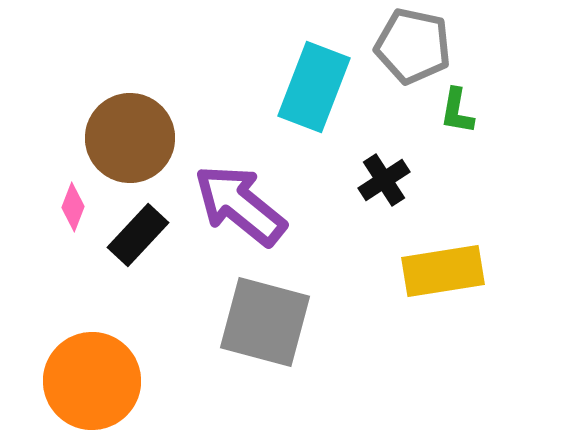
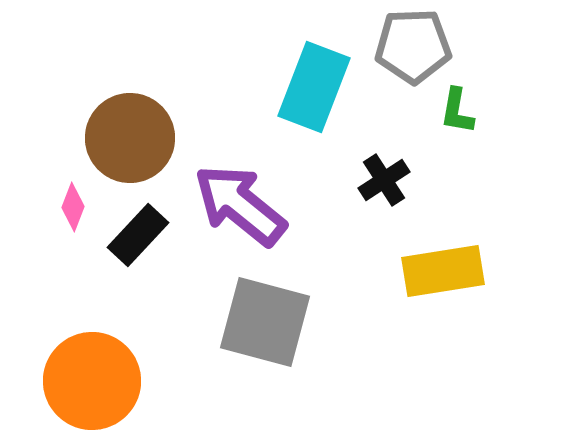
gray pentagon: rotated 14 degrees counterclockwise
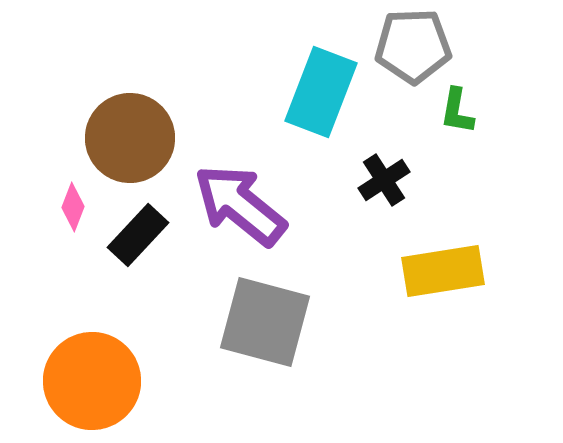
cyan rectangle: moved 7 px right, 5 px down
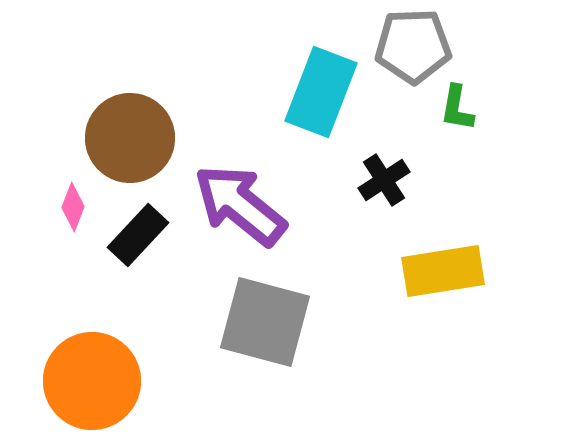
green L-shape: moved 3 px up
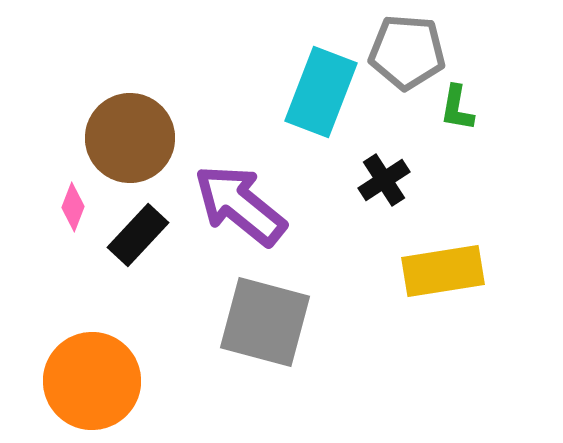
gray pentagon: moved 6 px left, 6 px down; rotated 6 degrees clockwise
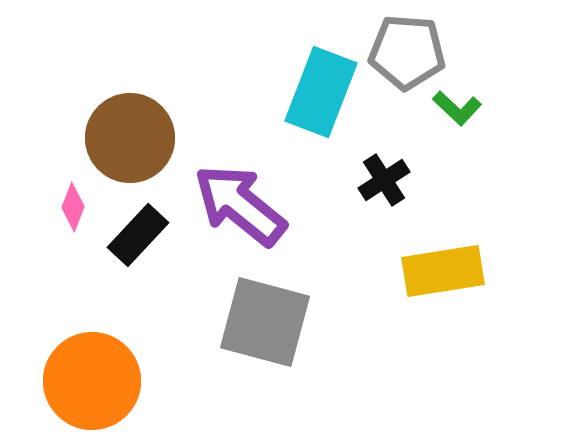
green L-shape: rotated 57 degrees counterclockwise
